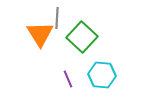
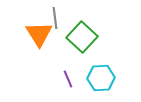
gray line: moved 2 px left; rotated 10 degrees counterclockwise
orange triangle: moved 1 px left
cyan hexagon: moved 1 px left, 3 px down; rotated 8 degrees counterclockwise
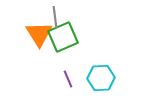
gray line: moved 1 px up
green square: moved 19 px left; rotated 24 degrees clockwise
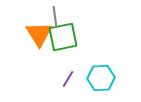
green square: rotated 12 degrees clockwise
purple line: rotated 54 degrees clockwise
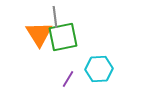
cyan hexagon: moved 2 px left, 9 px up
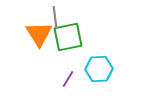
green square: moved 5 px right
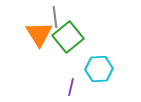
green square: rotated 28 degrees counterclockwise
purple line: moved 3 px right, 8 px down; rotated 18 degrees counterclockwise
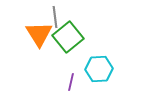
purple line: moved 5 px up
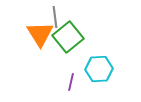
orange triangle: moved 1 px right
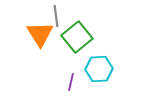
gray line: moved 1 px right, 1 px up
green square: moved 9 px right
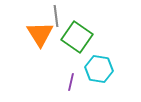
green square: rotated 16 degrees counterclockwise
cyan hexagon: rotated 12 degrees clockwise
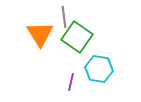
gray line: moved 8 px right, 1 px down
